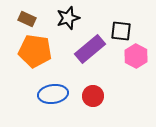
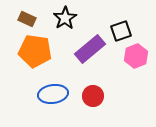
black star: moved 3 px left; rotated 15 degrees counterclockwise
black square: rotated 25 degrees counterclockwise
pink hexagon: rotated 10 degrees clockwise
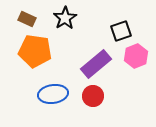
purple rectangle: moved 6 px right, 15 px down
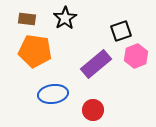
brown rectangle: rotated 18 degrees counterclockwise
red circle: moved 14 px down
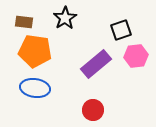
brown rectangle: moved 3 px left, 3 px down
black square: moved 1 px up
pink hexagon: rotated 15 degrees clockwise
blue ellipse: moved 18 px left, 6 px up; rotated 16 degrees clockwise
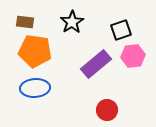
black star: moved 7 px right, 4 px down
brown rectangle: moved 1 px right
pink hexagon: moved 3 px left
blue ellipse: rotated 12 degrees counterclockwise
red circle: moved 14 px right
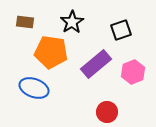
orange pentagon: moved 16 px right, 1 px down
pink hexagon: moved 16 px down; rotated 15 degrees counterclockwise
blue ellipse: moved 1 px left; rotated 24 degrees clockwise
red circle: moved 2 px down
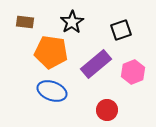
blue ellipse: moved 18 px right, 3 px down
red circle: moved 2 px up
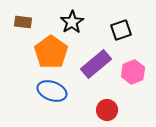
brown rectangle: moved 2 px left
orange pentagon: rotated 28 degrees clockwise
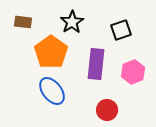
purple rectangle: rotated 44 degrees counterclockwise
blue ellipse: rotated 32 degrees clockwise
